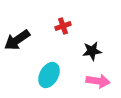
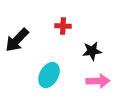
red cross: rotated 21 degrees clockwise
black arrow: rotated 12 degrees counterclockwise
pink arrow: rotated 10 degrees counterclockwise
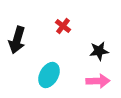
red cross: rotated 35 degrees clockwise
black arrow: rotated 28 degrees counterclockwise
black star: moved 7 px right
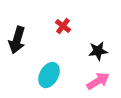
black star: moved 1 px left
pink arrow: rotated 30 degrees counterclockwise
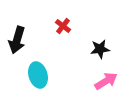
black star: moved 2 px right, 2 px up
cyan ellipse: moved 11 px left; rotated 45 degrees counterclockwise
pink arrow: moved 8 px right
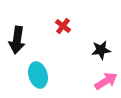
black arrow: rotated 8 degrees counterclockwise
black star: moved 1 px right, 1 px down
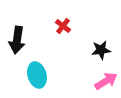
cyan ellipse: moved 1 px left
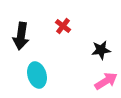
black arrow: moved 4 px right, 4 px up
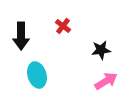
black arrow: rotated 8 degrees counterclockwise
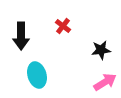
pink arrow: moved 1 px left, 1 px down
